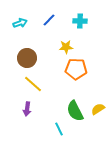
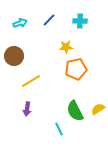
brown circle: moved 13 px left, 2 px up
orange pentagon: rotated 15 degrees counterclockwise
yellow line: moved 2 px left, 3 px up; rotated 72 degrees counterclockwise
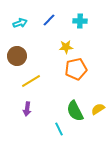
brown circle: moved 3 px right
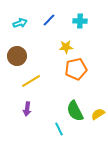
yellow semicircle: moved 5 px down
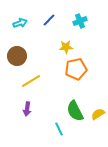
cyan cross: rotated 24 degrees counterclockwise
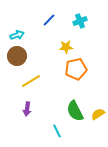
cyan arrow: moved 3 px left, 12 px down
cyan line: moved 2 px left, 2 px down
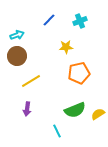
orange pentagon: moved 3 px right, 4 px down
green semicircle: moved 1 px up; rotated 85 degrees counterclockwise
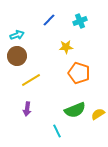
orange pentagon: rotated 30 degrees clockwise
yellow line: moved 1 px up
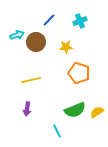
brown circle: moved 19 px right, 14 px up
yellow line: rotated 18 degrees clockwise
yellow semicircle: moved 1 px left, 2 px up
